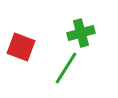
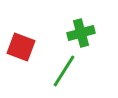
green line: moved 2 px left, 3 px down
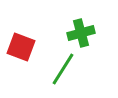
green line: moved 1 px left, 2 px up
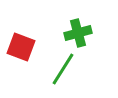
green cross: moved 3 px left
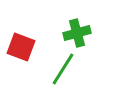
green cross: moved 1 px left
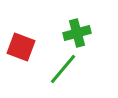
green line: rotated 8 degrees clockwise
